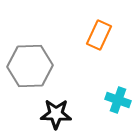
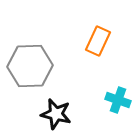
orange rectangle: moved 1 px left, 6 px down
black star: rotated 12 degrees clockwise
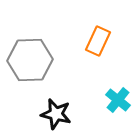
gray hexagon: moved 6 px up
cyan cross: rotated 20 degrees clockwise
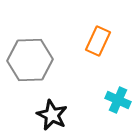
cyan cross: rotated 15 degrees counterclockwise
black star: moved 4 px left, 1 px down; rotated 12 degrees clockwise
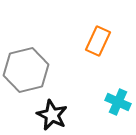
gray hexagon: moved 4 px left, 10 px down; rotated 12 degrees counterclockwise
cyan cross: moved 2 px down
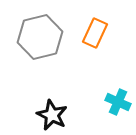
orange rectangle: moved 3 px left, 8 px up
gray hexagon: moved 14 px right, 33 px up
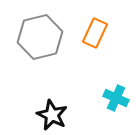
cyan cross: moved 2 px left, 4 px up
